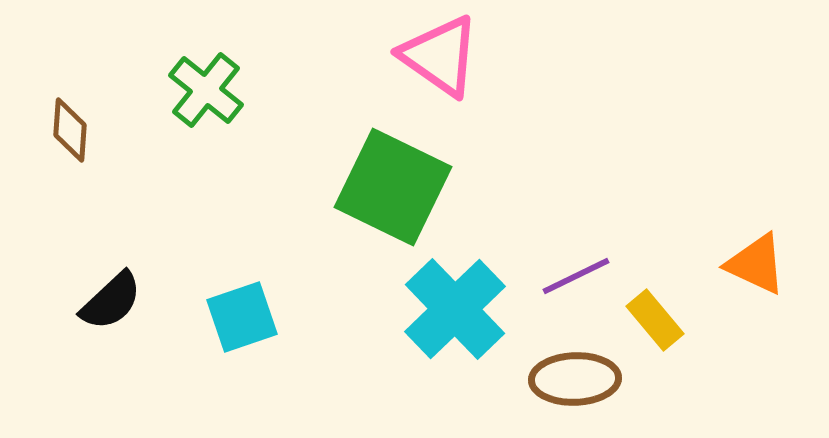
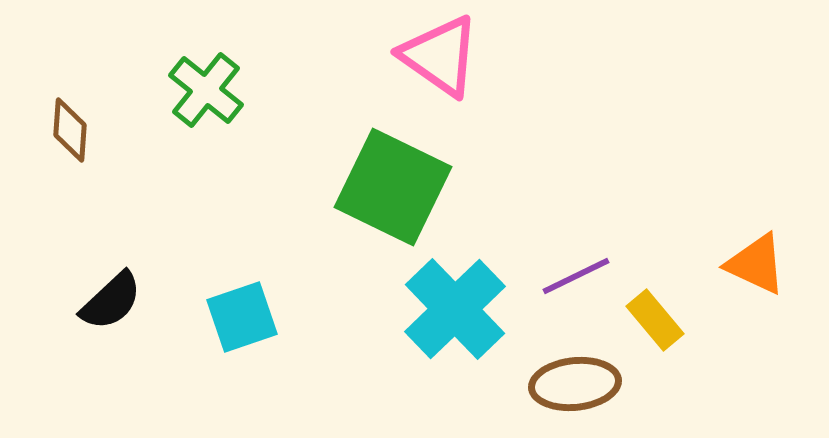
brown ellipse: moved 5 px down; rotated 4 degrees counterclockwise
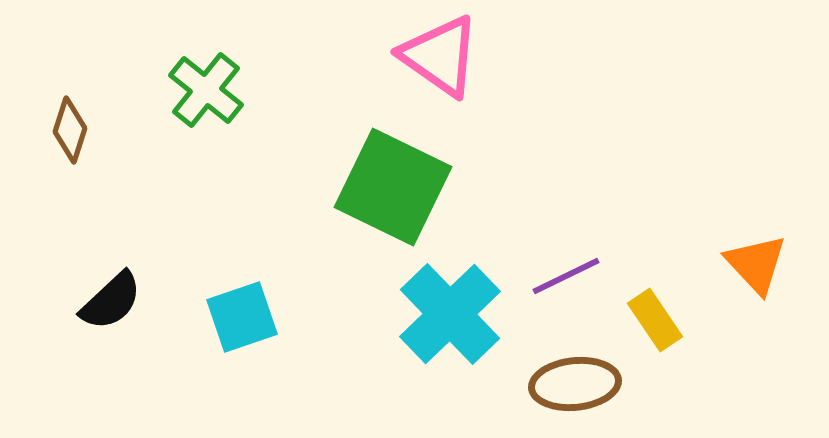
brown diamond: rotated 14 degrees clockwise
orange triangle: rotated 22 degrees clockwise
purple line: moved 10 px left
cyan cross: moved 5 px left, 5 px down
yellow rectangle: rotated 6 degrees clockwise
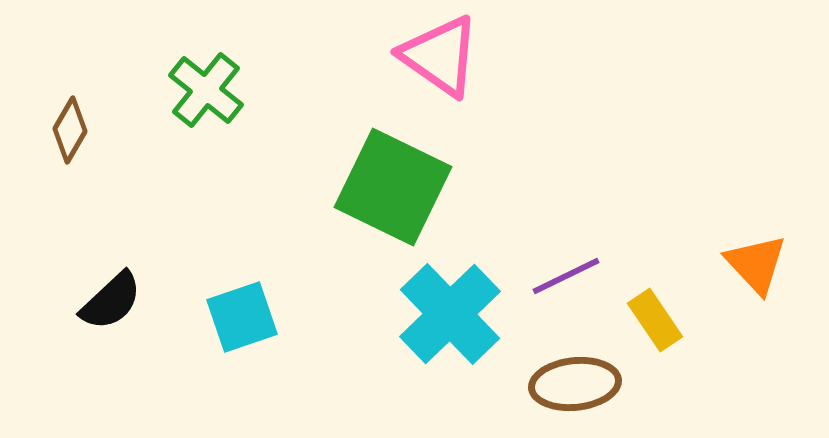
brown diamond: rotated 12 degrees clockwise
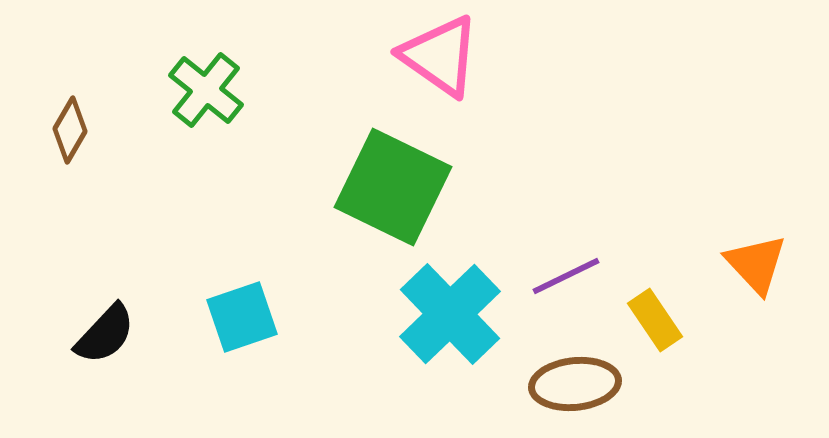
black semicircle: moved 6 px left, 33 px down; rotated 4 degrees counterclockwise
